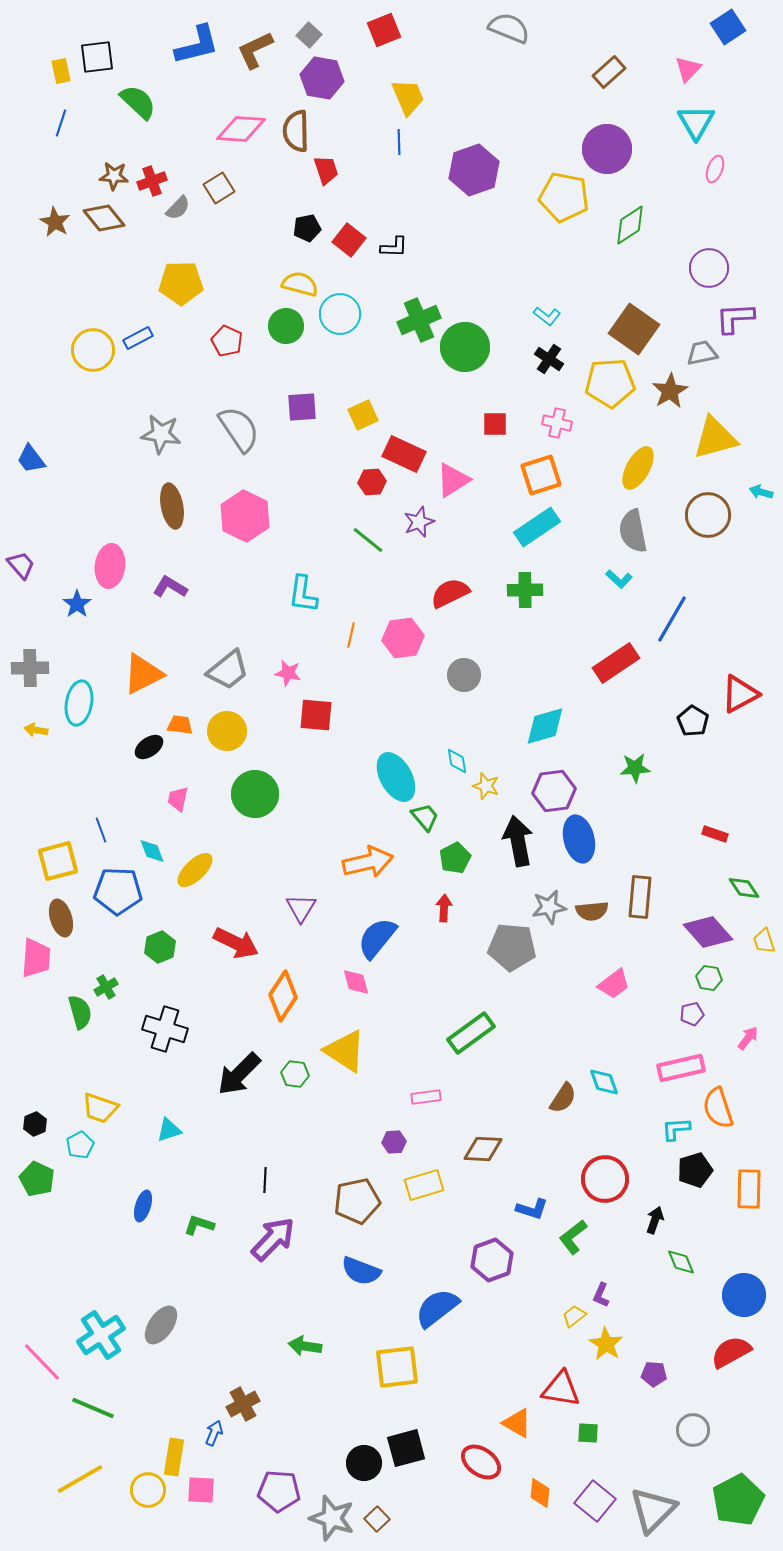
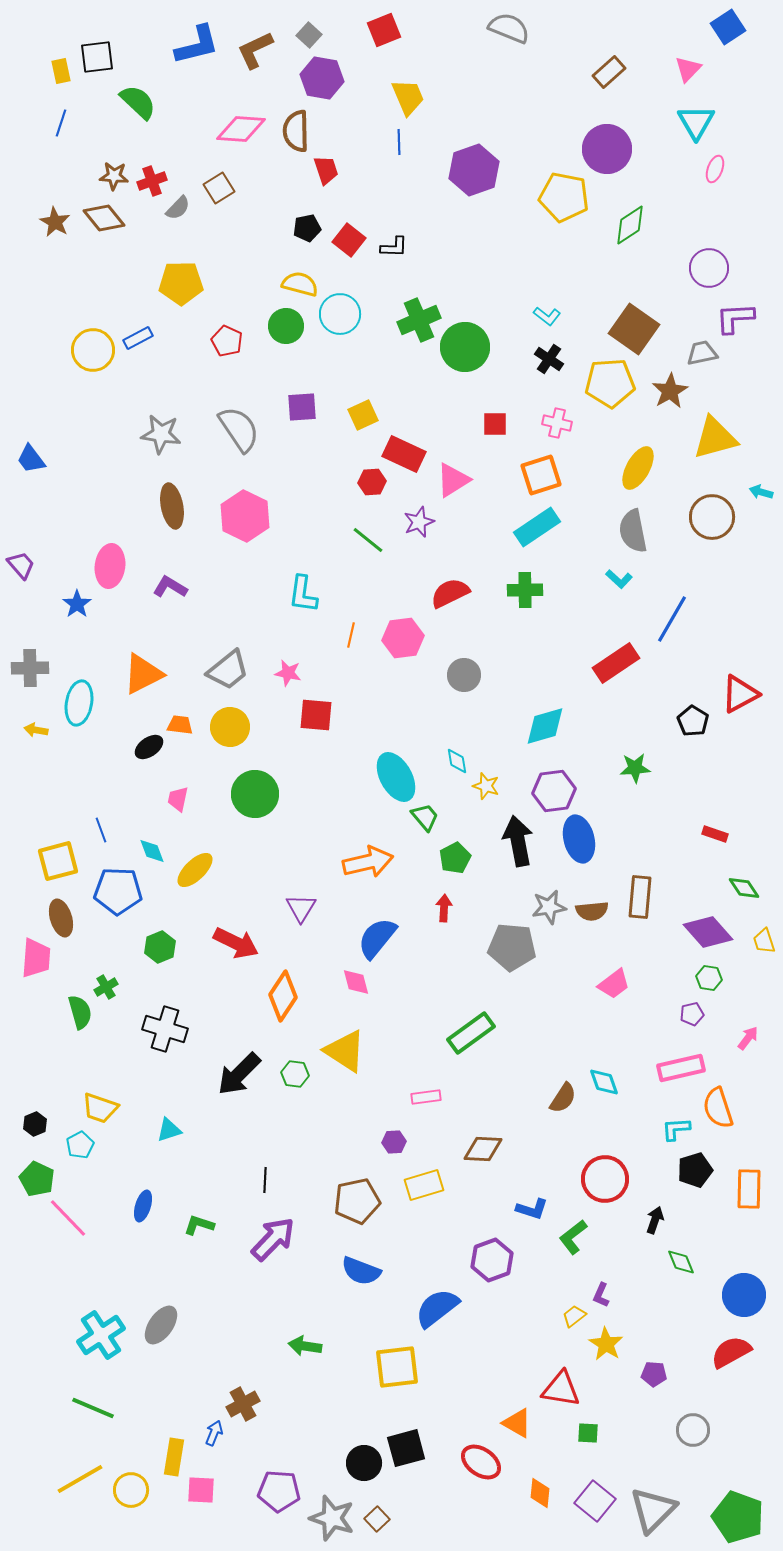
brown circle at (708, 515): moved 4 px right, 2 px down
yellow circle at (227, 731): moved 3 px right, 4 px up
pink line at (42, 1362): moved 26 px right, 144 px up
yellow circle at (148, 1490): moved 17 px left
green pentagon at (738, 1500): moved 17 px down; rotated 24 degrees counterclockwise
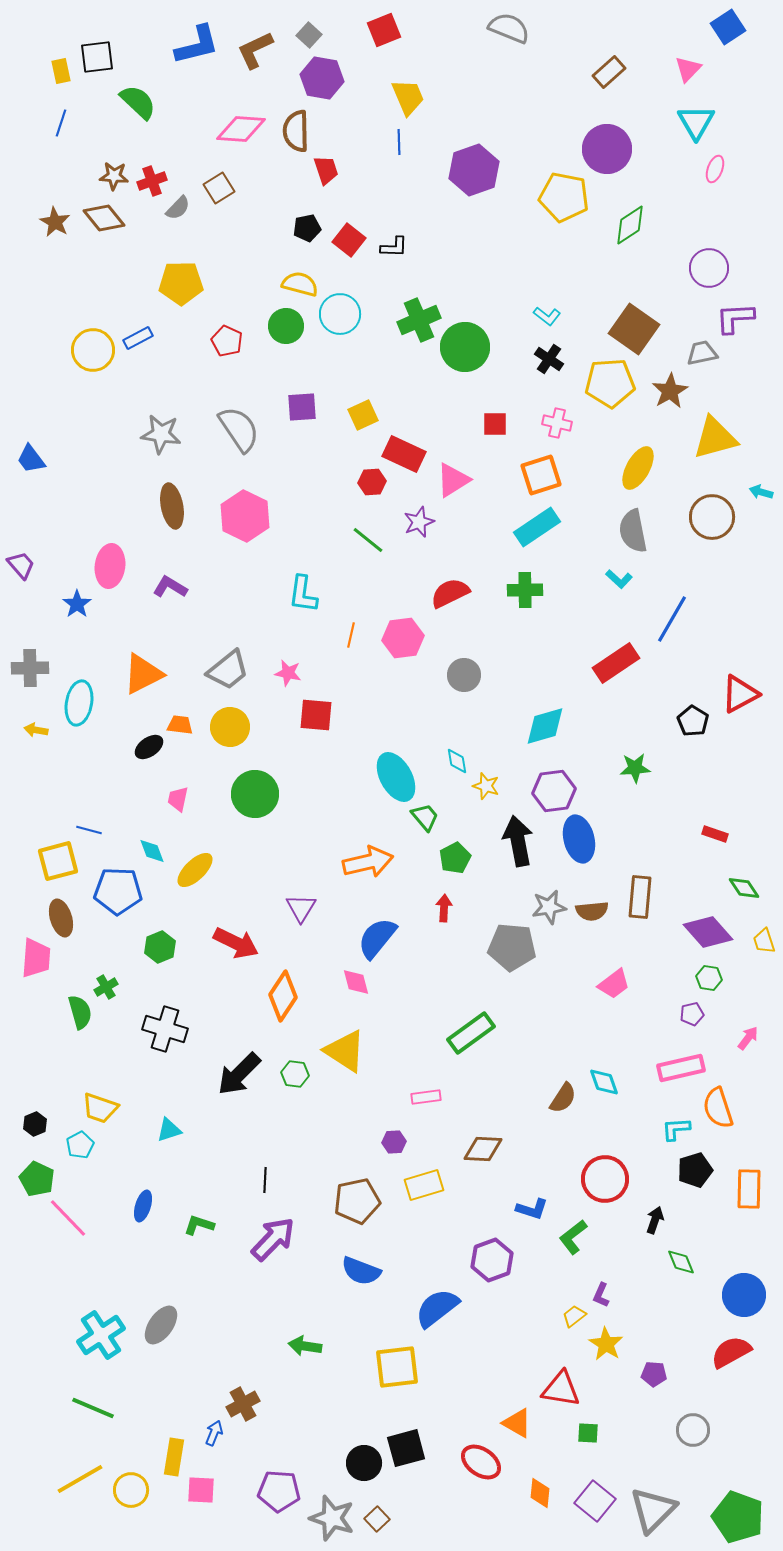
blue line at (101, 830): moved 12 px left; rotated 55 degrees counterclockwise
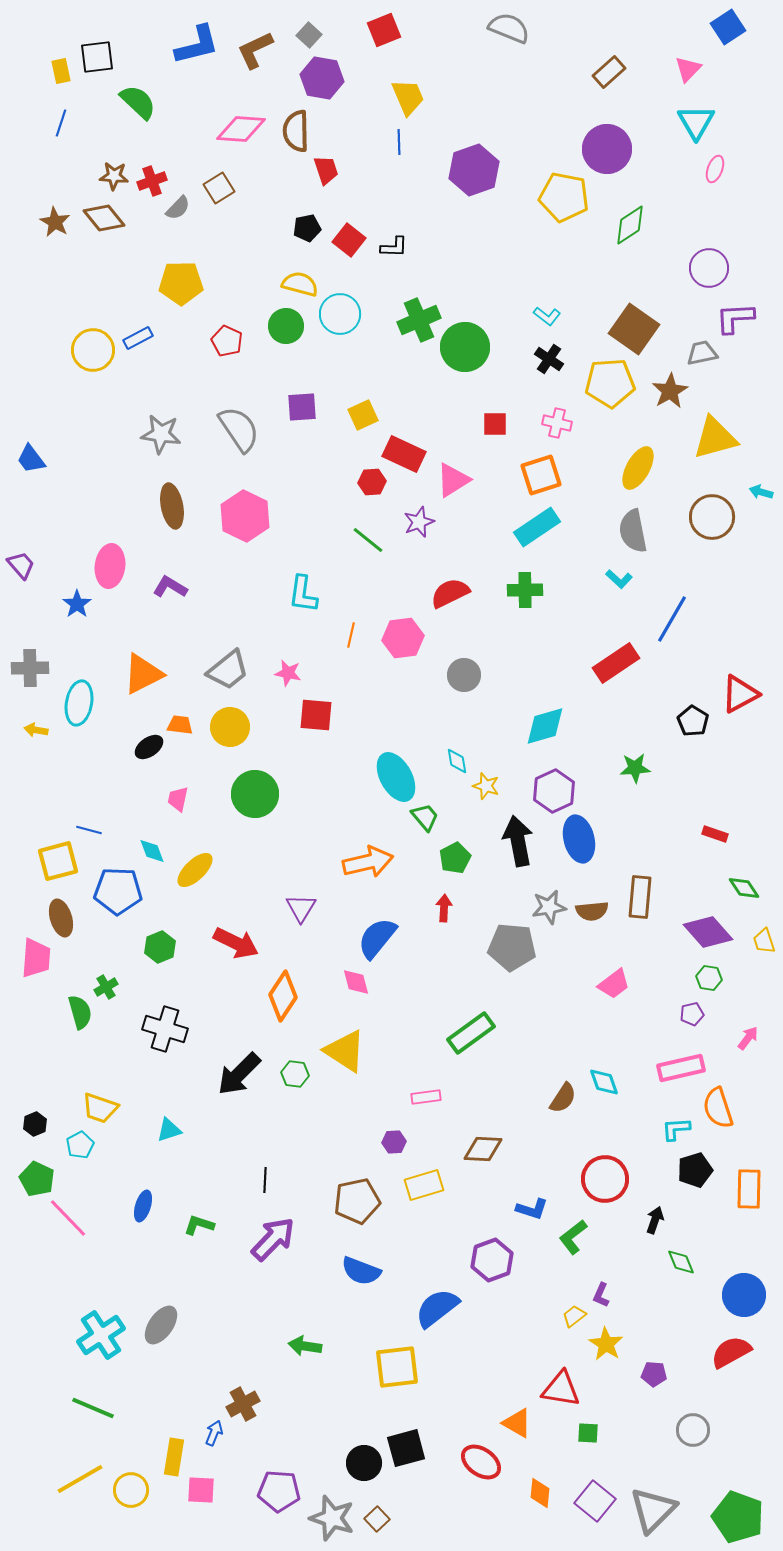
purple hexagon at (554, 791): rotated 18 degrees counterclockwise
